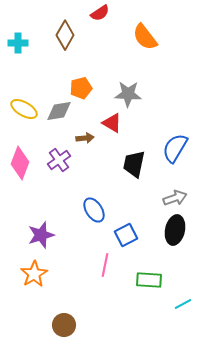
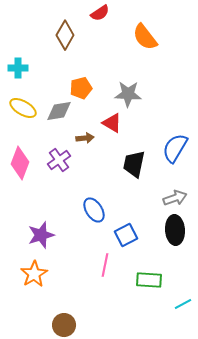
cyan cross: moved 25 px down
yellow ellipse: moved 1 px left, 1 px up
black ellipse: rotated 16 degrees counterclockwise
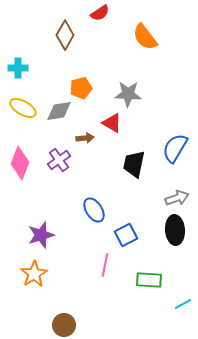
gray arrow: moved 2 px right
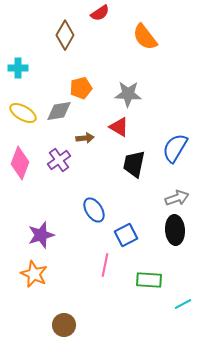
yellow ellipse: moved 5 px down
red triangle: moved 7 px right, 4 px down
orange star: rotated 16 degrees counterclockwise
